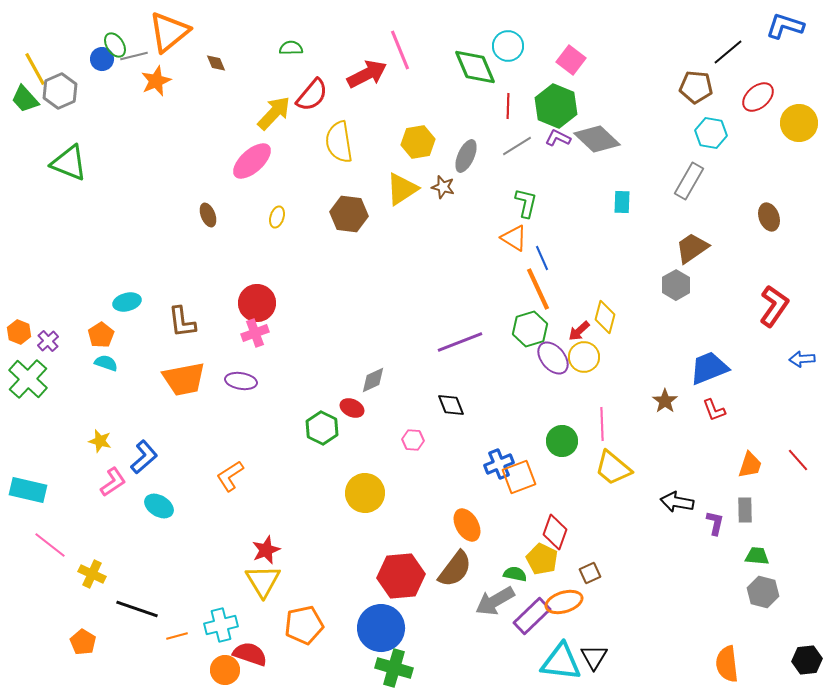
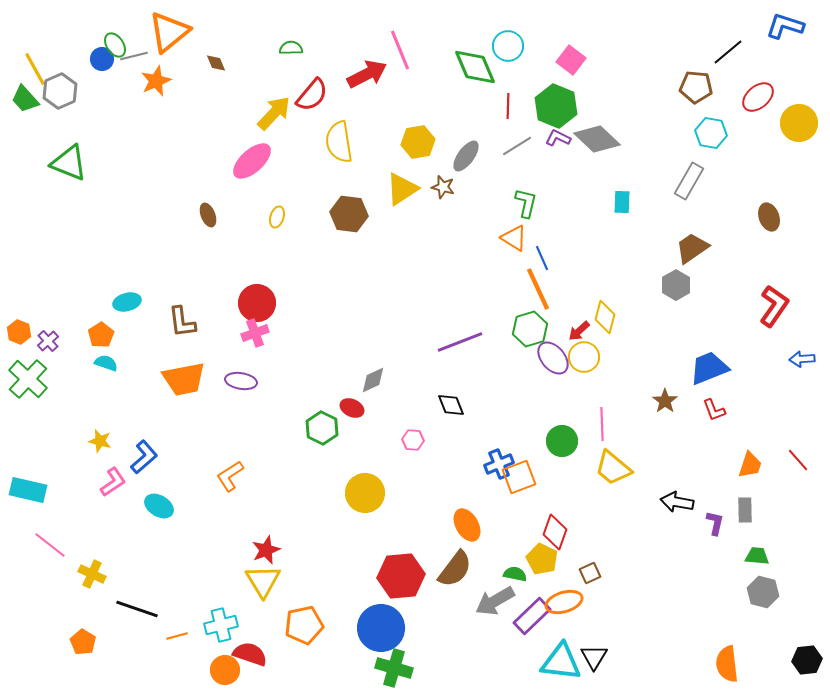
gray ellipse at (466, 156): rotated 12 degrees clockwise
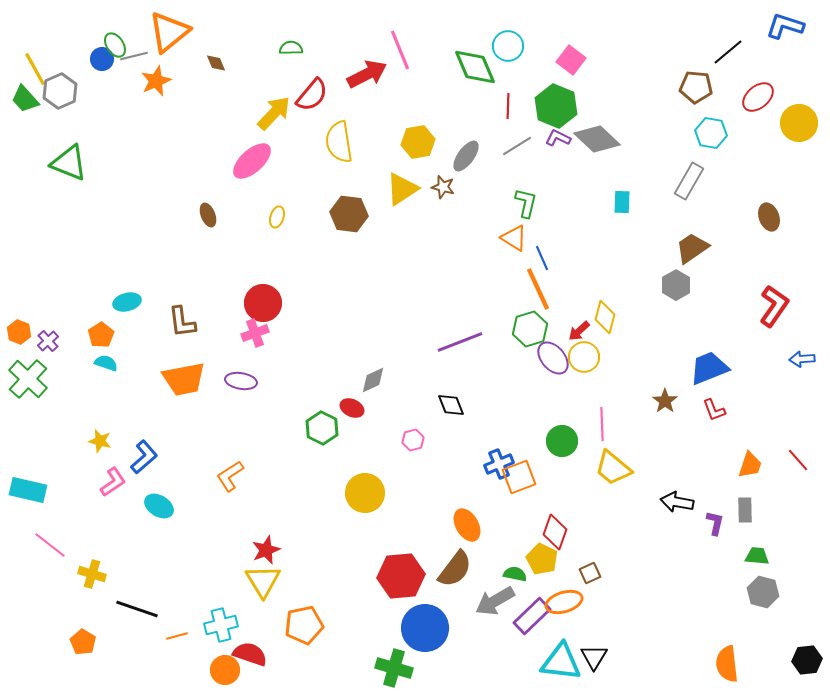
red circle at (257, 303): moved 6 px right
pink hexagon at (413, 440): rotated 20 degrees counterclockwise
yellow cross at (92, 574): rotated 8 degrees counterclockwise
blue circle at (381, 628): moved 44 px right
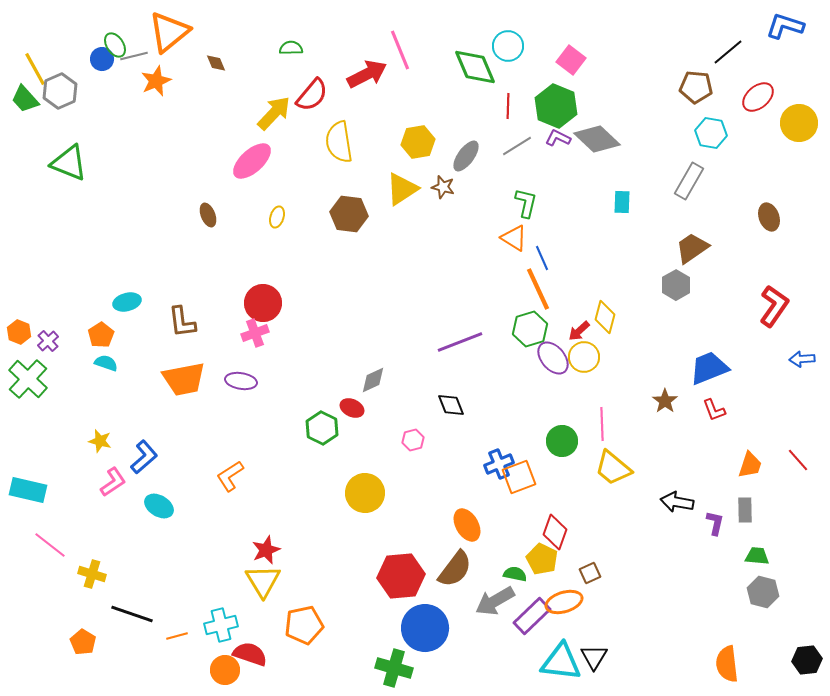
black line at (137, 609): moved 5 px left, 5 px down
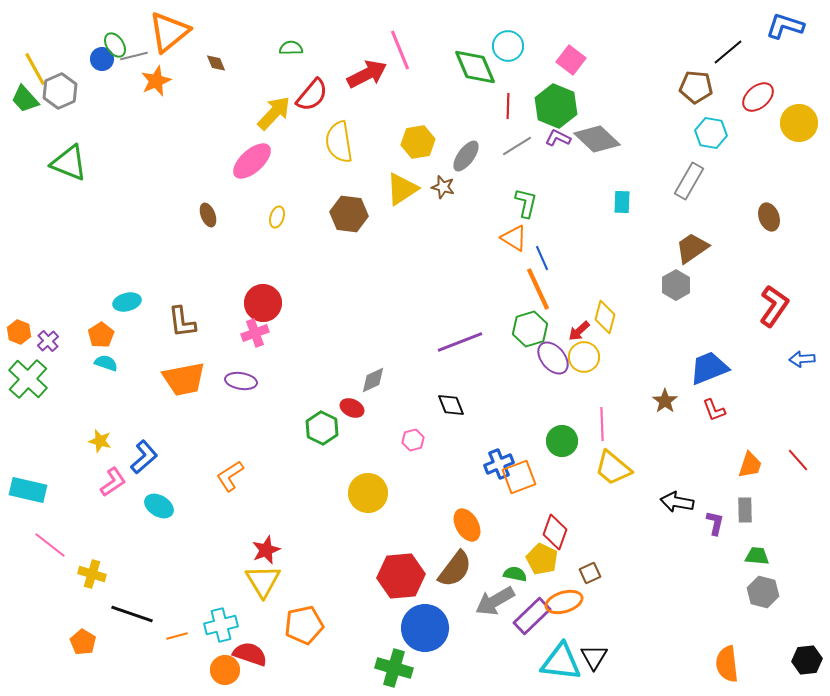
yellow circle at (365, 493): moved 3 px right
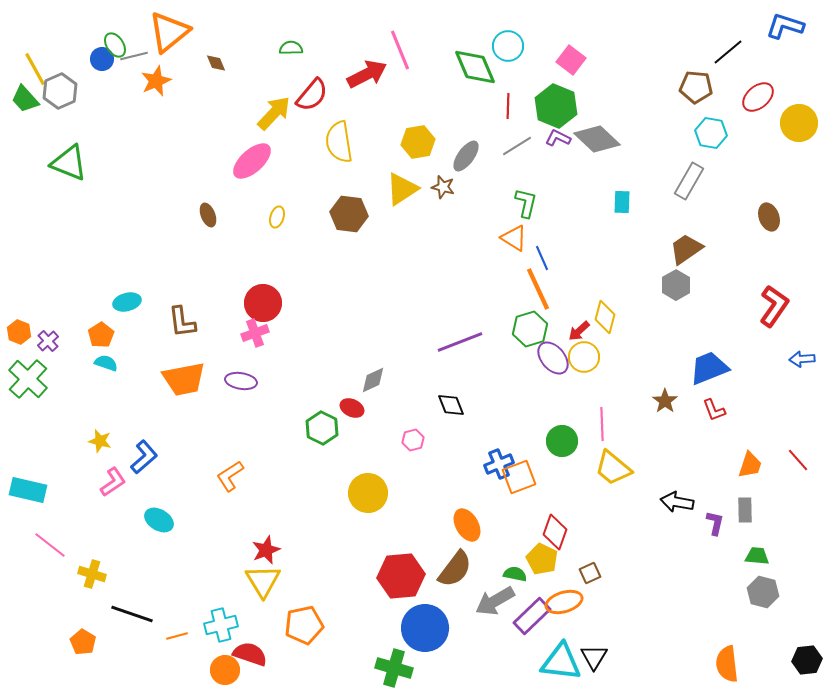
brown trapezoid at (692, 248): moved 6 px left, 1 px down
cyan ellipse at (159, 506): moved 14 px down
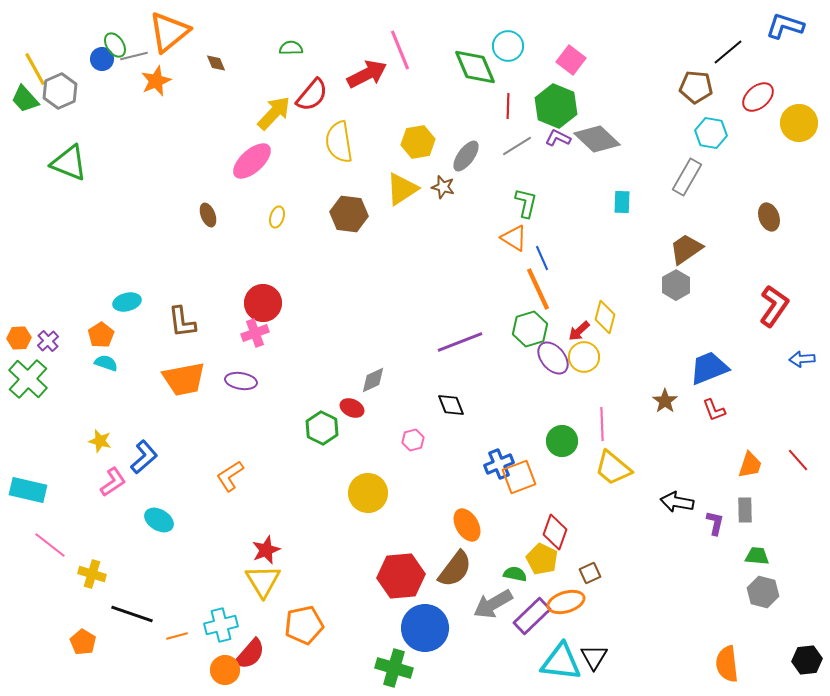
gray rectangle at (689, 181): moved 2 px left, 4 px up
orange hexagon at (19, 332): moved 6 px down; rotated 25 degrees counterclockwise
gray arrow at (495, 601): moved 2 px left, 3 px down
orange ellipse at (564, 602): moved 2 px right
red semicircle at (250, 654): rotated 112 degrees clockwise
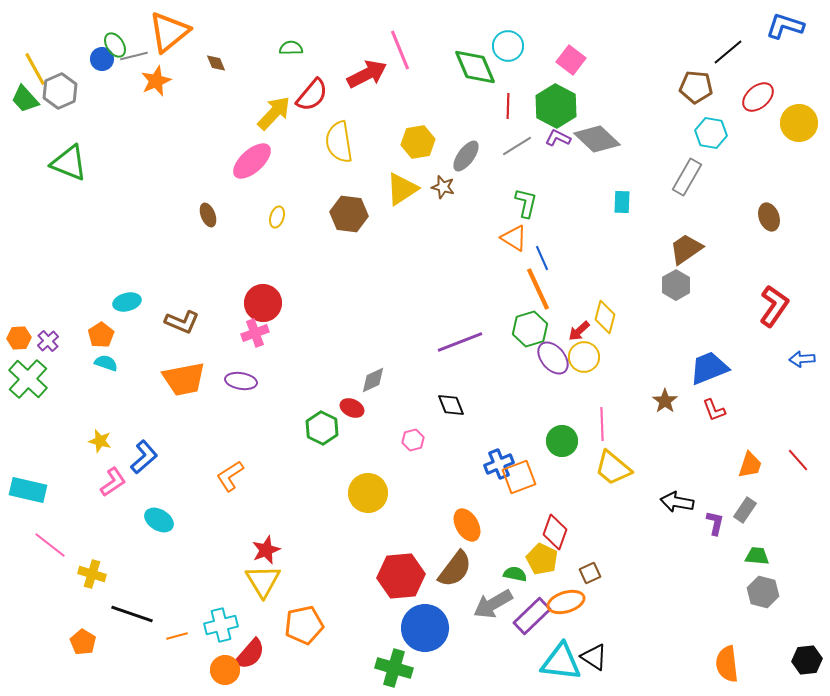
green hexagon at (556, 106): rotated 6 degrees clockwise
brown L-shape at (182, 322): rotated 60 degrees counterclockwise
gray rectangle at (745, 510): rotated 35 degrees clockwise
black triangle at (594, 657): rotated 28 degrees counterclockwise
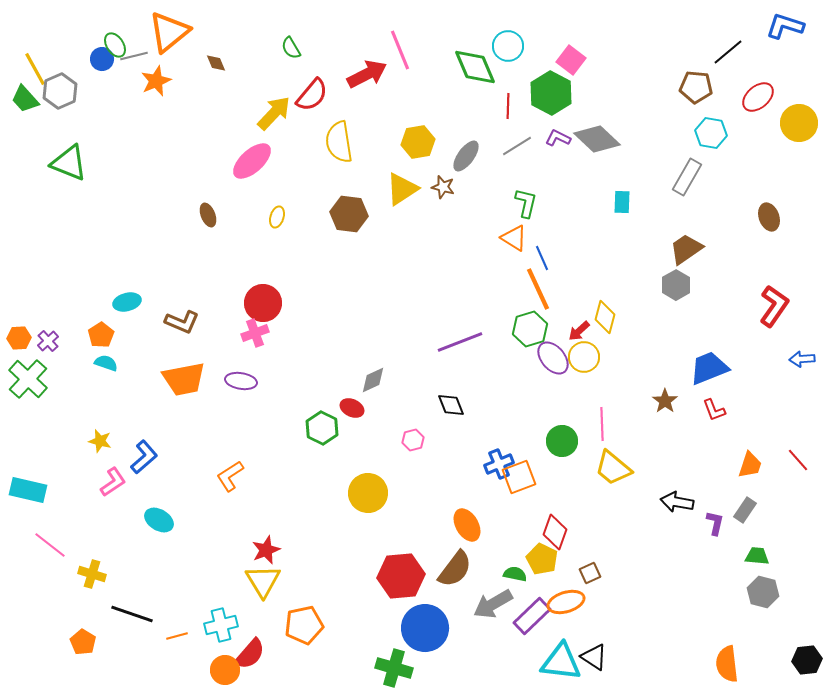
green semicircle at (291, 48): rotated 120 degrees counterclockwise
green hexagon at (556, 106): moved 5 px left, 13 px up
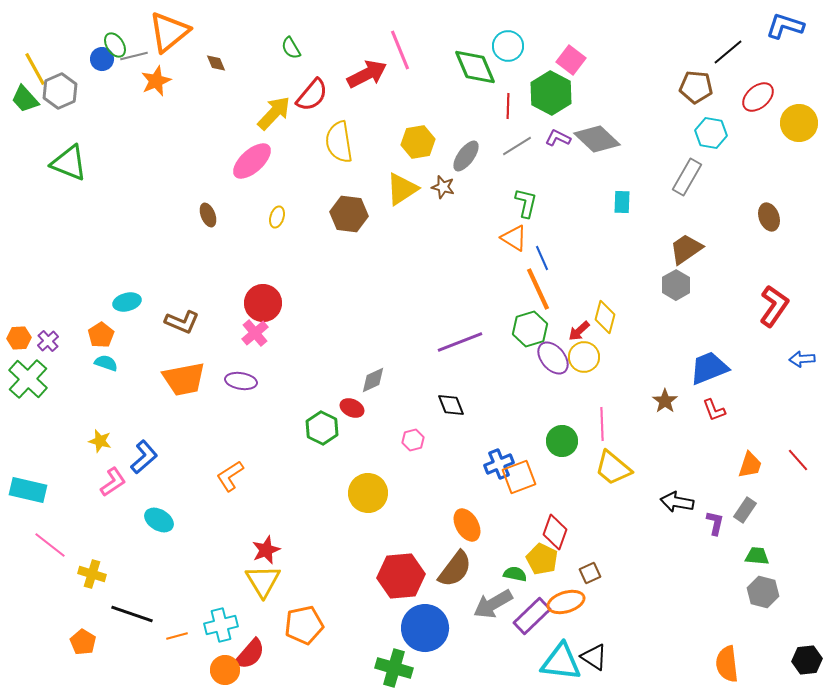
pink cross at (255, 333): rotated 20 degrees counterclockwise
